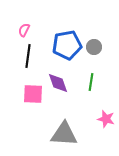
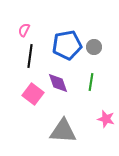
black line: moved 2 px right
pink square: rotated 35 degrees clockwise
gray triangle: moved 1 px left, 3 px up
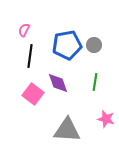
gray circle: moved 2 px up
green line: moved 4 px right
gray triangle: moved 4 px right, 1 px up
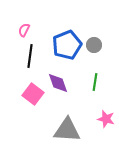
blue pentagon: rotated 12 degrees counterclockwise
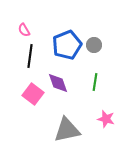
pink semicircle: rotated 56 degrees counterclockwise
gray triangle: rotated 16 degrees counterclockwise
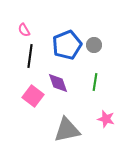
pink square: moved 2 px down
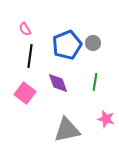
pink semicircle: moved 1 px right, 1 px up
gray circle: moved 1 px left, 2 px up
pink square: moved 8 px left, 3 px up
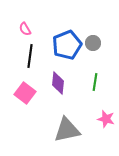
purple diamond: rotated 25 degrees clockwise
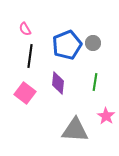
pink star: moved 3 px up; rotated 18 degrees clockwise
gray triangle: moved 8 px right; rotated 16 degrees clockwise
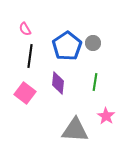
blue pentagon: moved 1 px down; rotated 12 degrees counterclockwise
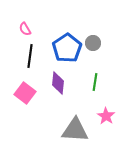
blue pentagon: moved 2 px down
